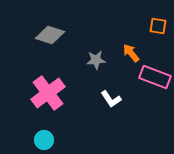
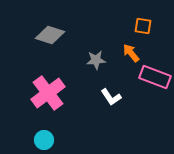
orange square: moved 15 px left
white L-shape: moved 2 px up
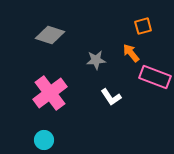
orange square: rotated 24 degrees counterclockwise
pink cross: moved 2 px right
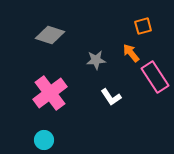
pink rectangle: rotated 36 degrees clockwise
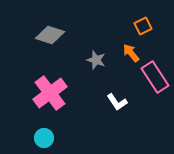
orange square: rotated 12 degrees counterclockwise
gray star: rotated 24 degrees clockwise
white L-shape: moved 6 px right, 5 px down
cyan circle: moved 2 px up
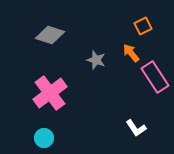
white L-shape: moved 19 px right, 26 px down
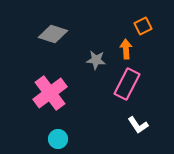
gray diamond: moved 3 px right, 1 px up
orange arrow: moved 5 px left, 4 px up; rotated 36 degrees clockwise
gray star: rotated 12 degrees counterclockwise
pink rectangle: moved 28 px left, 7 px down; rotated 60 degrees clockwise
white L-shape: moved 2 px right, 3 px up
cyan circle: moved 14 px right, 1 px down
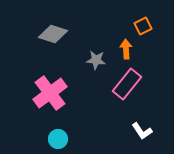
pink rectangle: rotated 12 degrees clockwise
white L-shape: moved 4 px right, 6 px down
